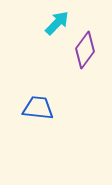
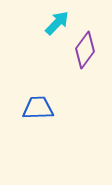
blue trapezoid: rotated 8 degrees counterclockwise
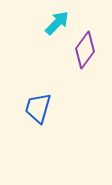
blue trapezoid: rotated 72 degrees counterclockwise
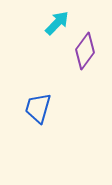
purple diamond: moved 1 px down
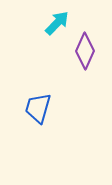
purple diamond: rotated 12 degrees counterclockwise
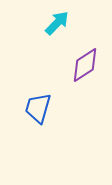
purple diamond: moved 14 px down; rotated 33 degrees clockwise
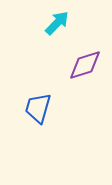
purple diamond: rotated 15 degrees clockwise
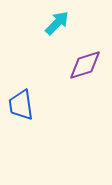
blue trapezoid: moved 17 px left, 3 px up; rotated 24 degrees counterclockwise
